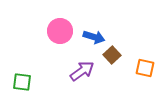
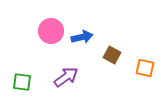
pink circle: moved 9 px left
blue arrow: moved 12 px left; rotated 30 degrees counterclockwise
brown square: rotated 18 degrees counterclockwise
purple arrow: moved 16 px left, 6 px down
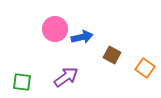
pink circle: moved 4 px right, 2 px up
orange square: rotated 24 degrees clockwise
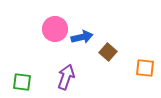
brown square: moved 4 px left, 3 px up; rotated 12 degrees clockwise
orange square: rotated 30 degrees counterclockwise
purple arrow: rotated 35 degrees counterclockwise
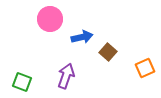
pink circle: moved 5 px left, 10 px up
orange square: rotated 30 degrees counterclockwise
purple arrow: moved 1 px up
green square: rotated 12 degrees clockwise
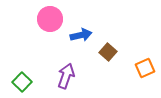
blue arrow: moved 1 px left, 2 px up
green square: rotated 24 degrees clockwise
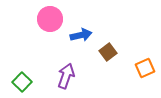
brown square: rotated 12 degrees clockwise
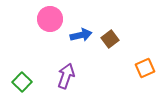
brown square: moved 2 px right, 13 px up
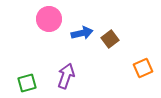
pink circle: moved 1 px left
blue arrow: moved 1 px right, 2 px up
orange square: moved 2 px left
green square: moved 5 px right, 1 px down; rotated 30 degrees clockwise
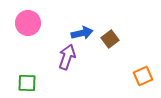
pink circle: moved 21 px left, 4 px down
orange square: moved 8 px down
purple arrow: moved 1 px right, 19 px up
green square: rotated 18 degrees clockwise
